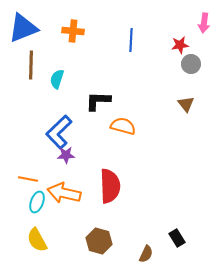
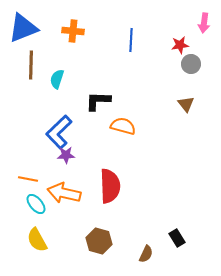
cyan ellipse: moved 1 px left, 2 px down; rotated 60 degrees counterclockwise
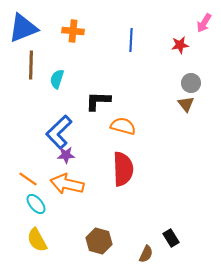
pink arrow: rotated 24 degrees clockwise
gray circle: moved 19 px down
orange line: rotated 24 degrees clockwise
red semicircle: moved 13 px right, 17 px up
orange arrow: moved 3 px right, 9 px up
black rectangle: moved 6 px left
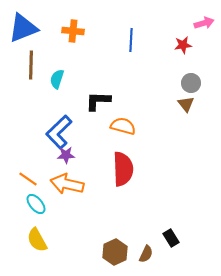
pink arrow: rotated 138 degrees counterclockwise
red star: moved 3 px right
brown hexagon: moved 16 px right, 11 px down; rotated 20 degrees clockwise
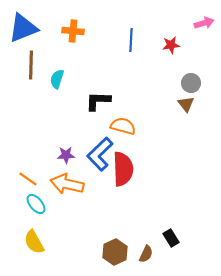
red star: moved 12 px left
blue L-shape: moved 41 px right, 22 px down
yellow semicircle: moved 3 px left, 2 px down
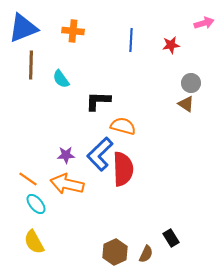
cyan semicircle: moved 4 px right; rotated 54 degrees counterclockwise
brown triangle: rotated 18 degrees counterclockwise
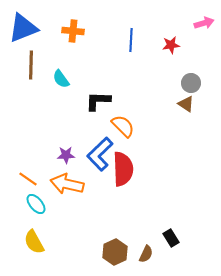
orange semicircle: rotated 30 degrees clockwise
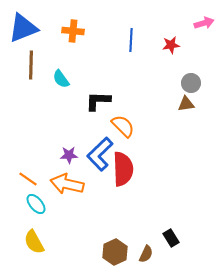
brown triangle: rotated 42 degrees counterclockwise
purple star: moved 3 px right
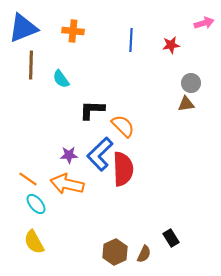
black L-shape: moved 6 px left, 9 px down
brown semicircle: moved 2 px left
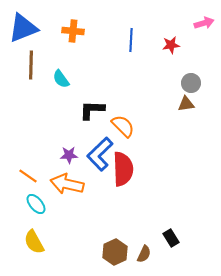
orange line: moved 3 px up
